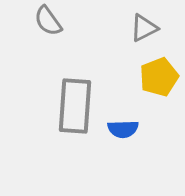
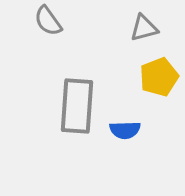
gray triangle: rotated 12 degrees clockwise
gray rectangle: moved 2 px right
blue semicircle: moved 2 px right, 1 px down
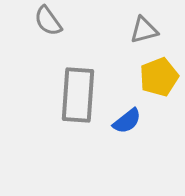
gray triangle: moved 2 px down
gray rectangle: moved 1 px right, 11 px up
blue semicircle: moved 2 px right, 9 px up; rotated 36 degrees counterclockwise
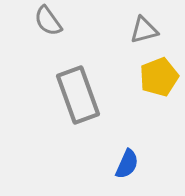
gray rectangle: rotated 24 degrees counterclockwise
blue semicircle: moved 43 px down; rotated 28 degrees counterclockwise
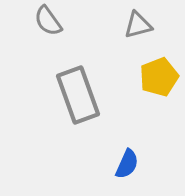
gray triangle: moved 6 px left, 5 px up
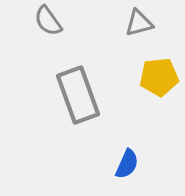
gray triangle: moved 1 px right, 2 px up
yellow pentagon: rotated 15 degrees clockwise
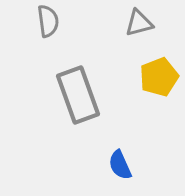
gray semicircle: rotated 152 degrees counterclockwise
yellow pentagon: rotated 15 degrees counterclockwise
blue semicircle: moved 7 px left, 1 px down; rotated 132 degrees clockwise
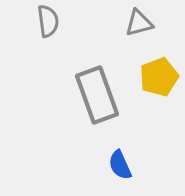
gray rectangle: moved 19 px right
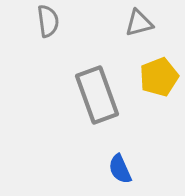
blue semicircle: moved 4 px down
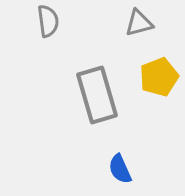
gray rectangle: rotated 4 degrees clockwise
